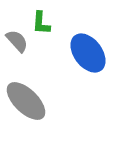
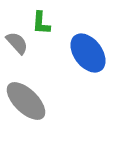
gray semicircle: moved 2 px down
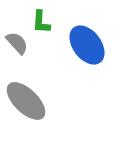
green L-shape: moved 1 px up
blue ellipse: moved 1 px left, 8 px up
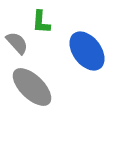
blue ellipse: moved 6 px down
gray ellipse: moved 6 px right, 14 px up
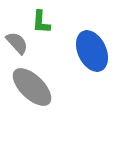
blue ellipse: moved 5 px right; rotated 12 degrees clockwise
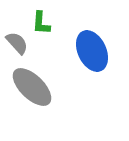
green L-shape: moved 1 px down
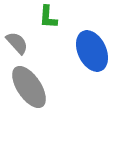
green L-shape: moved 7 px right, 6 px up
gray ellipse: moved 3 px left; rotated 12 degrees clockwise
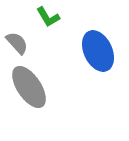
green L-shape: rotated 35 degrees counterclockwise
blue ellipse: moved 6 px right
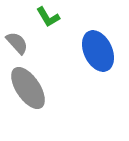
gray ellipse: moved 1 px left, 1 px down
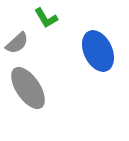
green L-shape: moved 2 px left, 1 px down
gray semicircle: rotated 90 degrees clockwise
